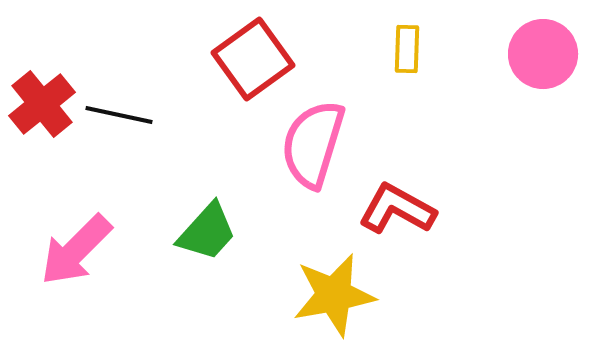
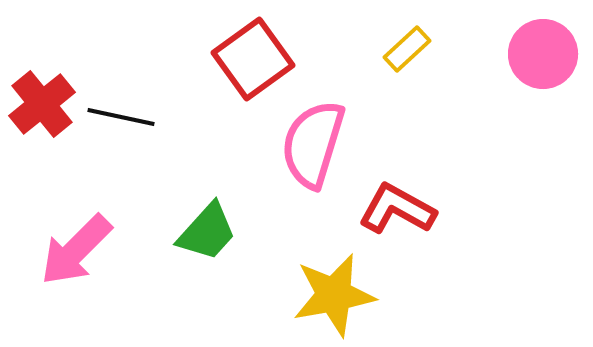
yellow rectangle: rotated 45 degrees clockwise
black line: moved 2 px right, 2 px down
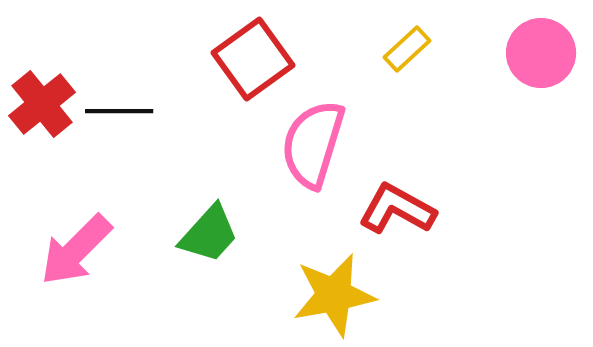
pink circle: moved 2 px left, 1 px up
black line: moved 2 px left, 6 px up; rotated 12 degrees counterclockwise
green trapezoid: moved 2 px right, 2 px down
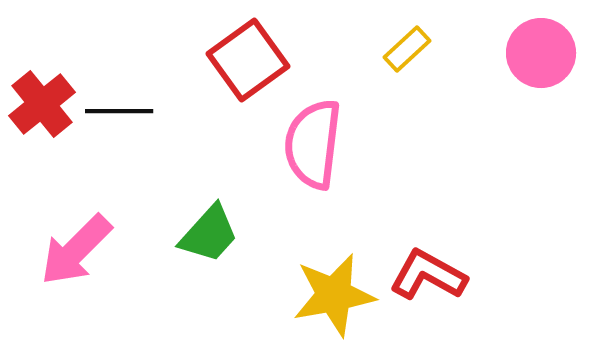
red square: moved 5 px left, 1 px down
pink semicircle: rotated 10 degrees counterclockwise
red L-shape: moved 31 px right, 66 px down
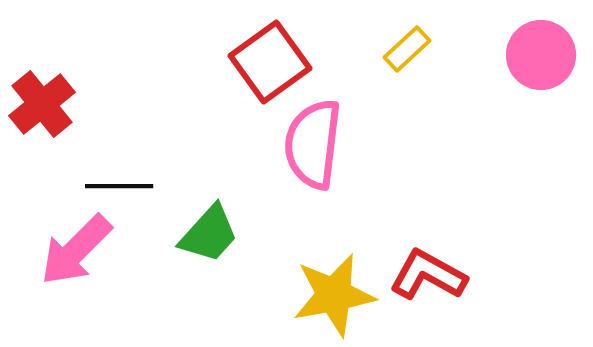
pink circle: moved 2 px down
red square: moved 22 px right, 2 px down
black line: moved 75 px down
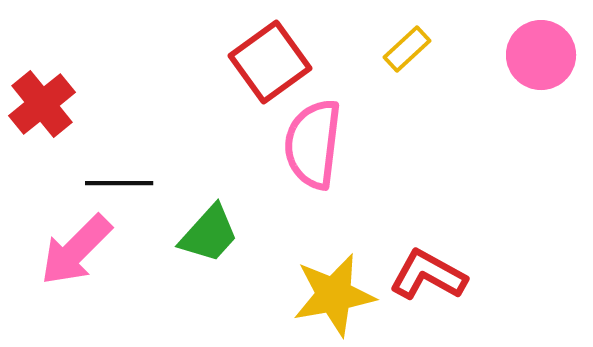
black line: moved 3 px up
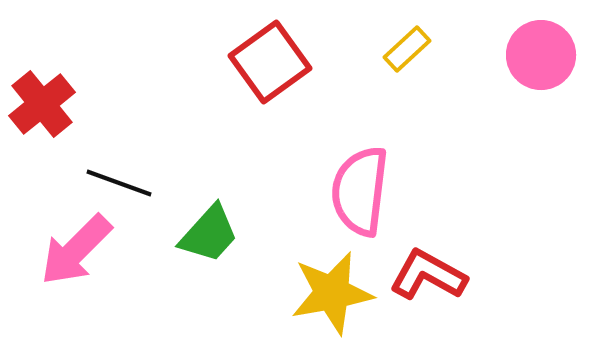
pink semicircle: moved 47 px right, 47 px down
black line: rotated 20 degrees clockwise
yellow star: moved 2 px left, 2 px up
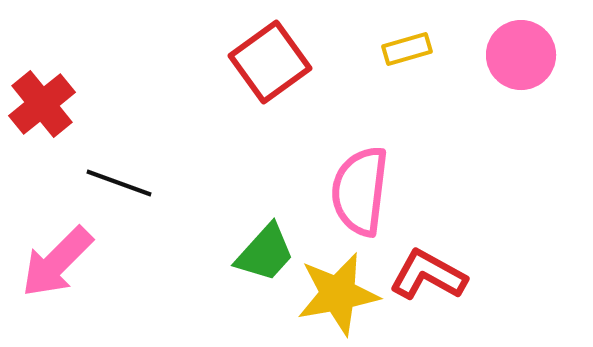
yellow rectangle: rotated 27 degrees clockwise
pink circle: moved 20 px left
green trapezoid: moved 56 px right, 19 px down
pink arrow: moved 19 px left, 12 px down
yellow star: moved 6 px right, 1 px down
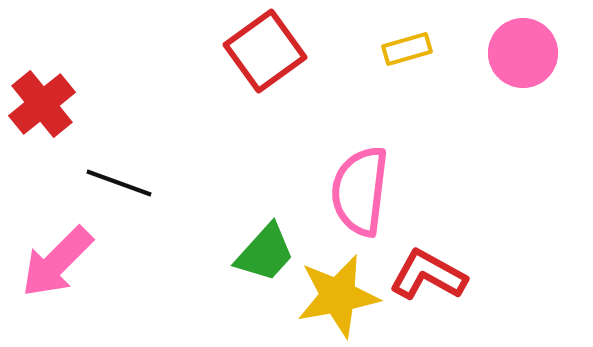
pink circle: moved 2 px right, 2 px up
red square: moved 5 px left, 11 px up
yellow star: moved 2 px down
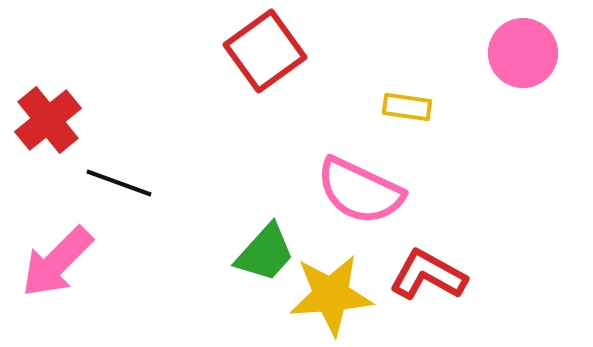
yellow rectangle: moved 58 px down; rotated 24 degrees clockwise
red cross: moved 6 px right, 16 px down
pink semicircle: rotated 72 degrees counterclockwise
yellow star: moved 7 px left, 1 px up; rotated 6 degrees clockwise
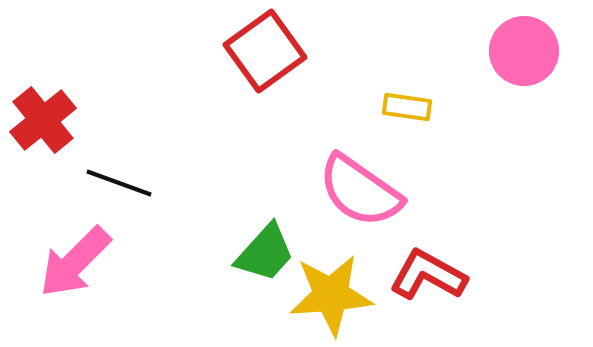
pink circle: moved 1 px right, 2 px up
red cross: moved 5 px left
pink semicircle: rotated 10 degrees clockwise
pink arrow: moved 18 px right
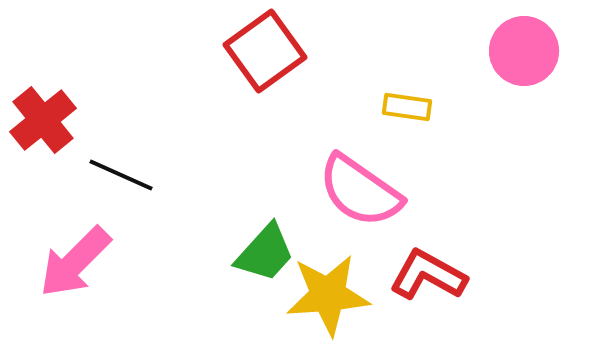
black line: moved 2 px right, 8 px up; rotated 4 degrees clockwise
yellow star: moved 3 px left
